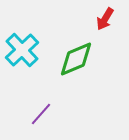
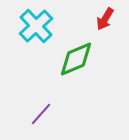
cyan cross: moved 14 px right, 24 px up
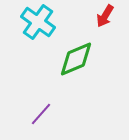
red arrow: moved 3 px up
cyan cross: moved 2 px right, 4 px up; rotated 12 degrees counterclockwise
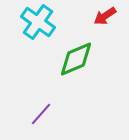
red arrow: rotated 25 degrees clockwise
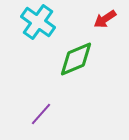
red arrow: moved 3 px down
